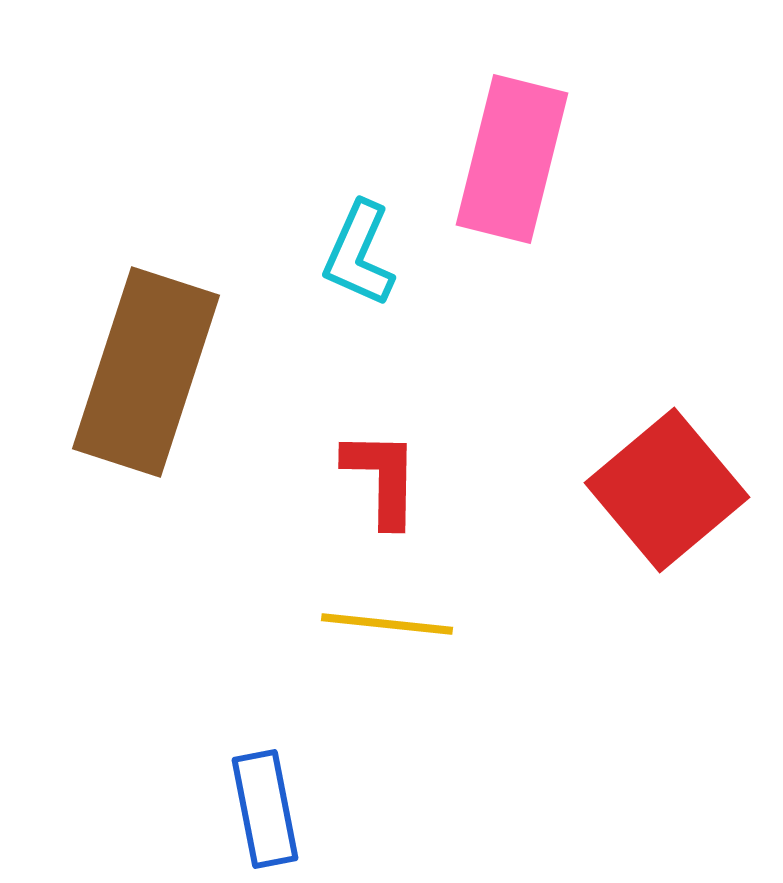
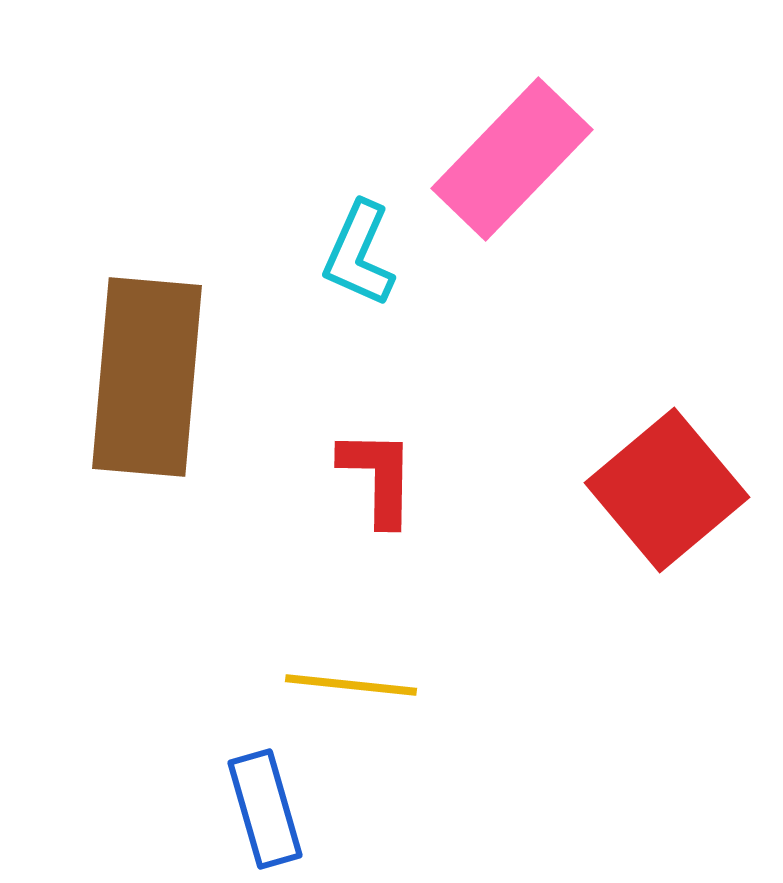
pink rectangle: rotated 30 degrees clockwise
brown rectangle: moved 1 px right, 5 px down; rotated 13 degrees counterclockwise
red L-shape: moved 4 px left, 1 px up
yellow line: moved 36 px left, 61 px down
blue rectangle: rotated 5 degrees counterclockwise
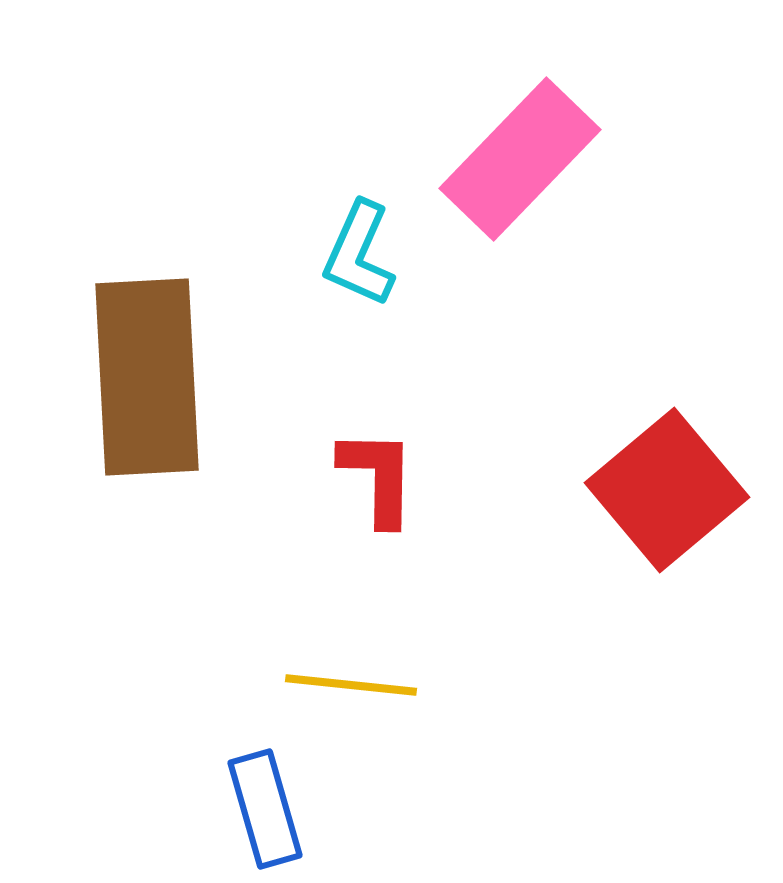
pink rectangle: moved 8 px right
brown rectangle: rotated 8 degrees counterclockwise
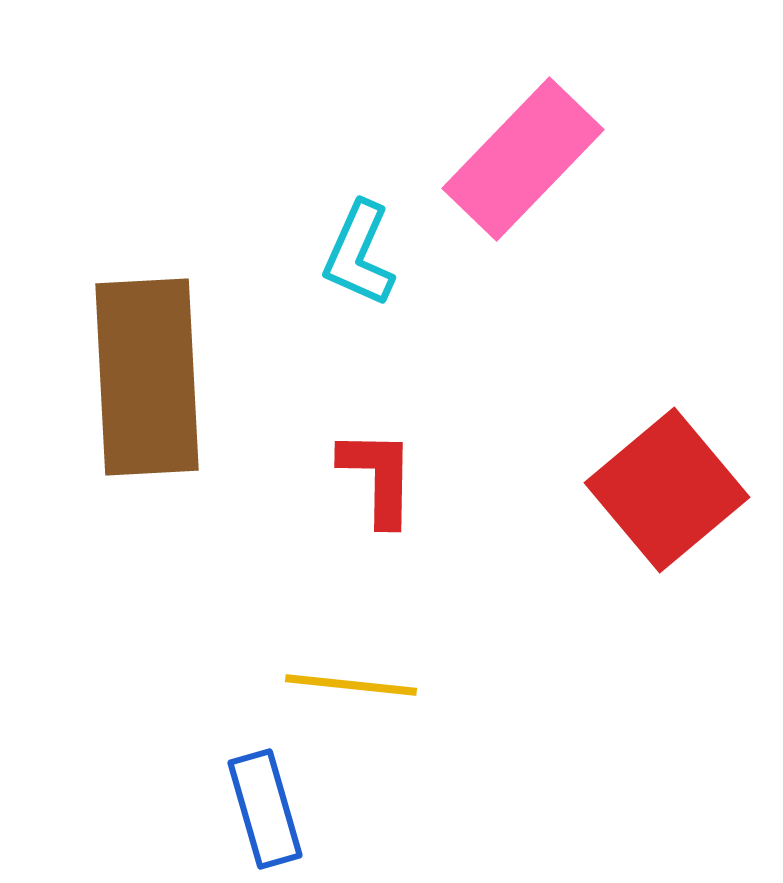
pink rectangle: moved 3 px right
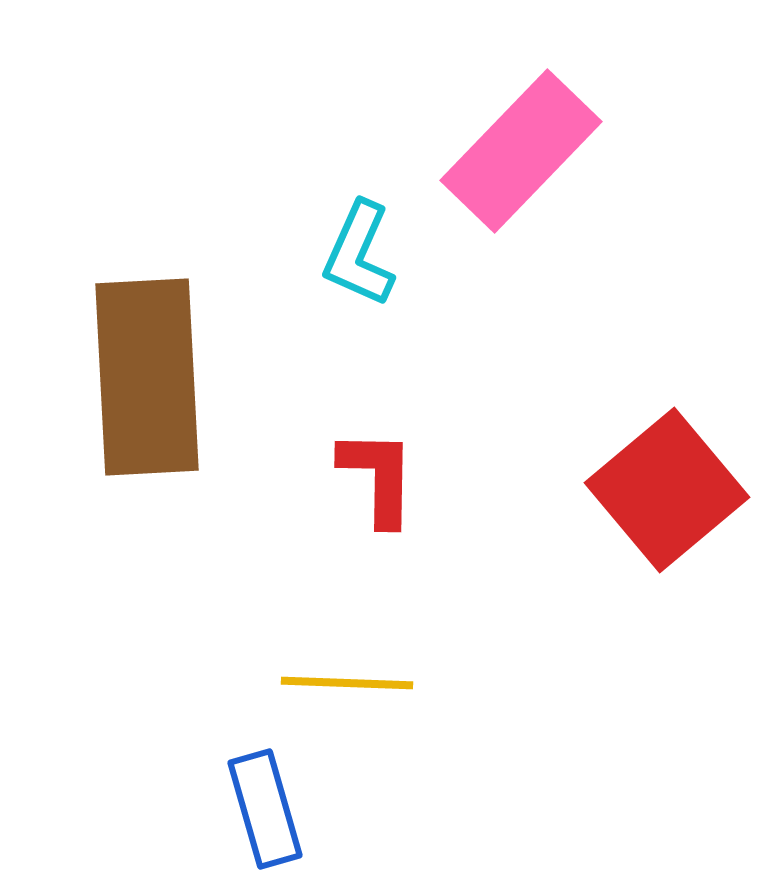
pink rectangle: moved 2 px left, 8 px up
yellow line: moved 4 px left, 2 px up; rotated 4 degrees counterclockwise
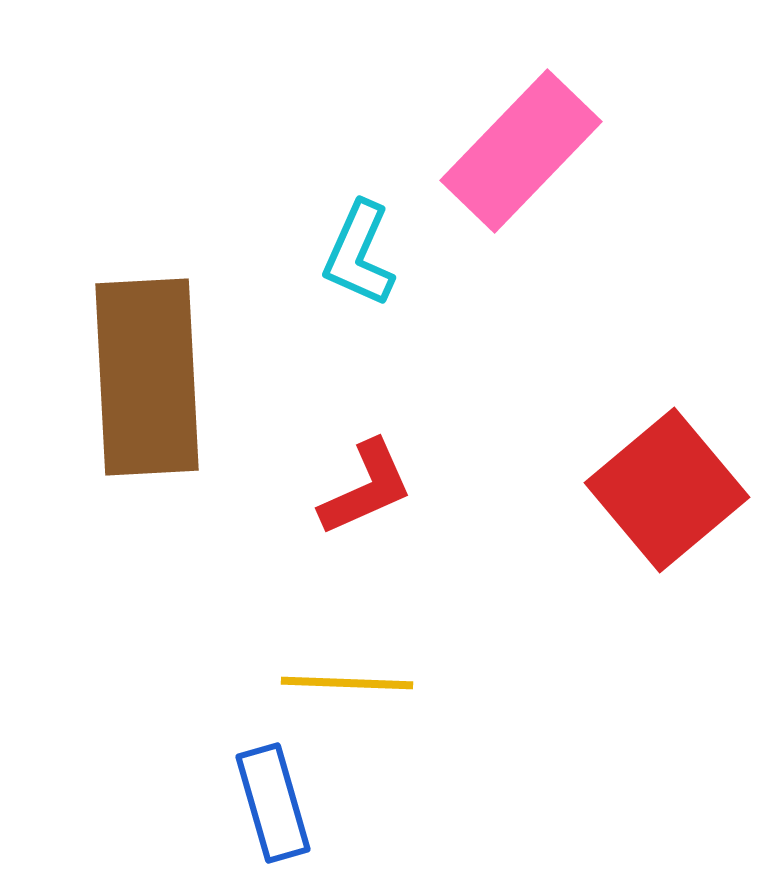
red L-shape: moved 12 px left, 11 px down; rotated 65 degrees clockwise
blue rectangle: moved 8 px right, 6 px up
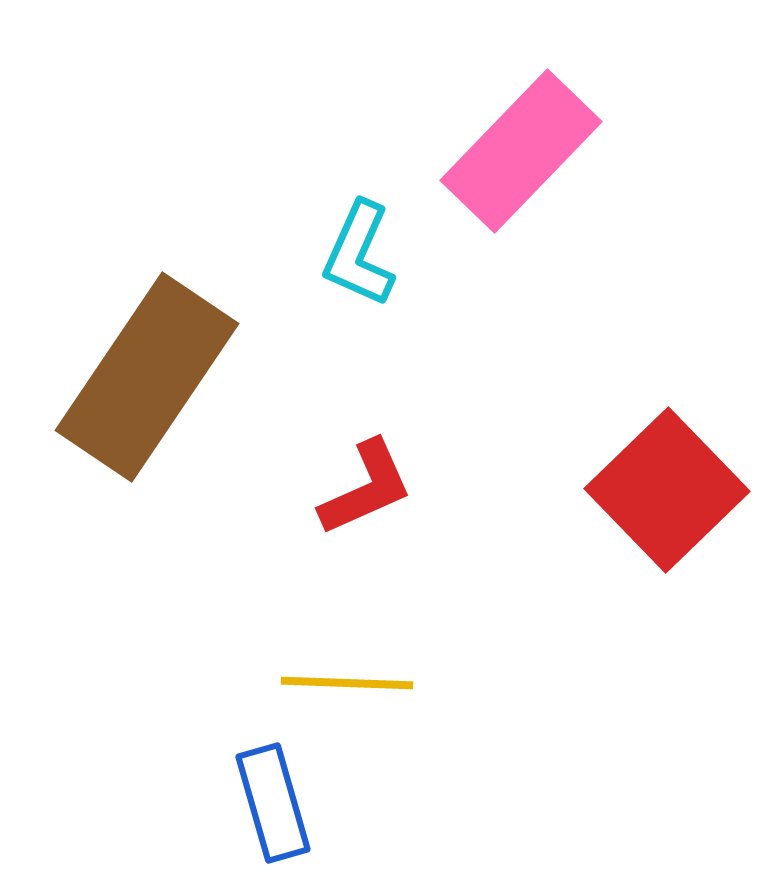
brown rectangle: rotated 37 degrees clockwise
red square: rotated 4 degrees counterclockwise
